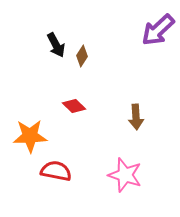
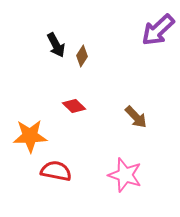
brown arrow: rotated 40 degrees counterclockwise
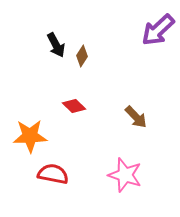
red semicircle: moved 3 px left, 3 px down
